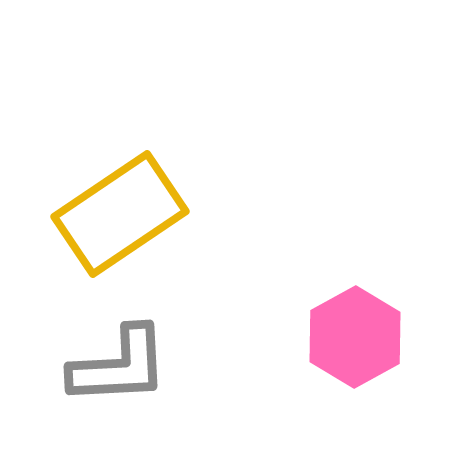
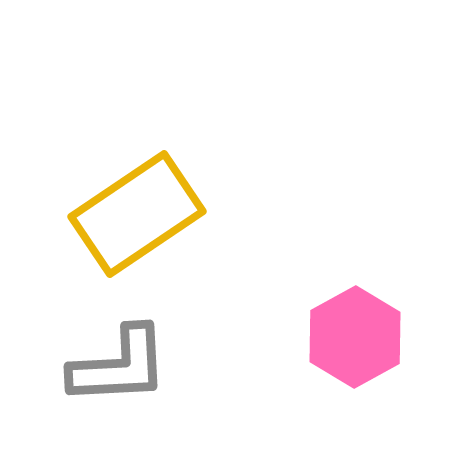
yellow rectangle: moved 17 px right
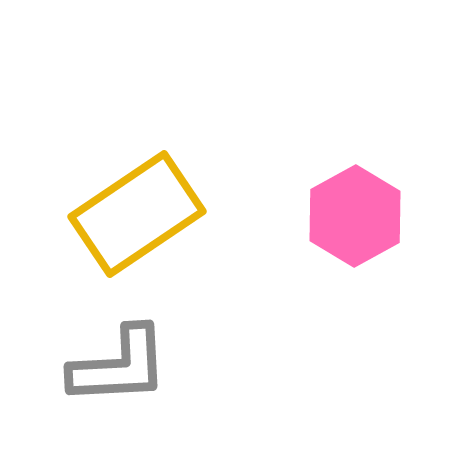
pink hexagon: moved 121 px up
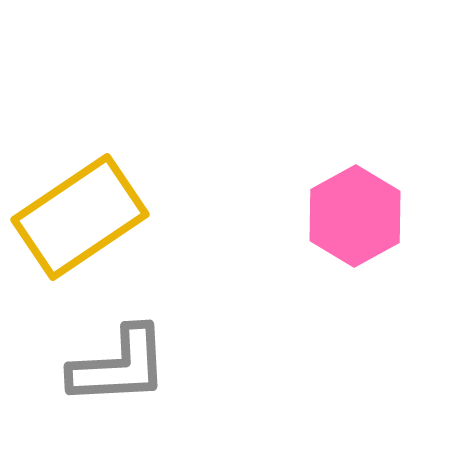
yellow rectangle: moved 57 px left, 3 px down
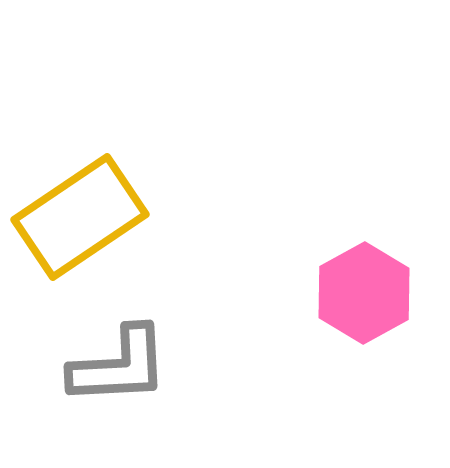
pink hexagon: moved 9 px right, 77 px down
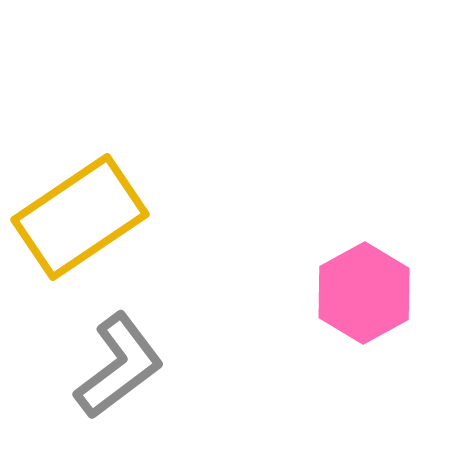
gray L-shape: rotated 34 degrees counterclockwise
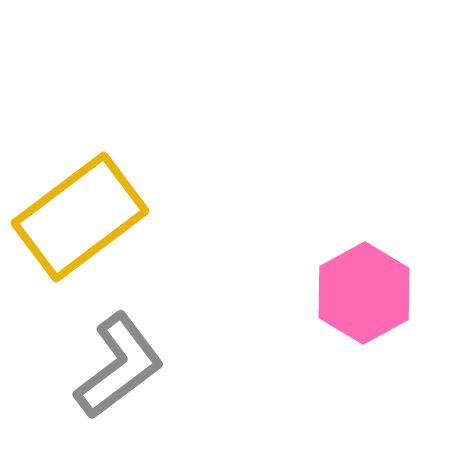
yellow rectangle: rotated 3 degrees counterclockwise
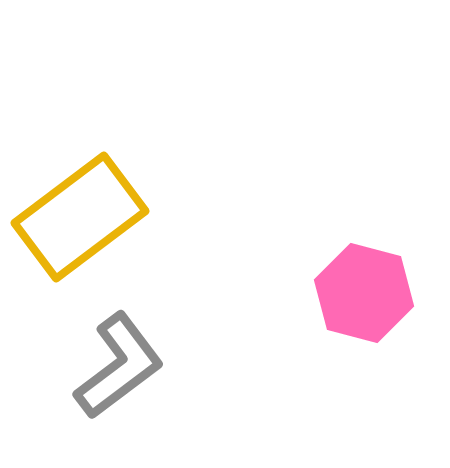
pink hexagon: rotated 16 degrees counterclockwise
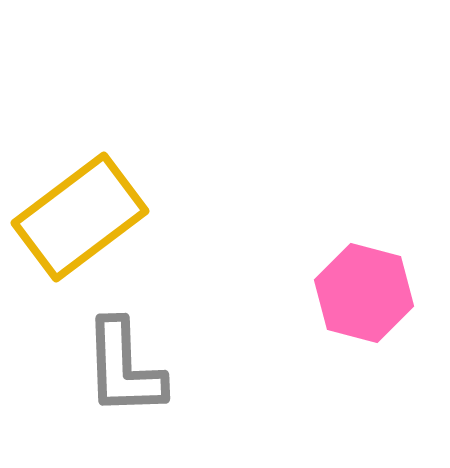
gray L-shape: moved 5 px right, 2 px down; rotated 125 degrees clockwise
